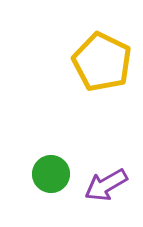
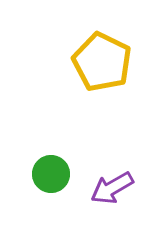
purple arrow: moved 6 px right, 3 px down
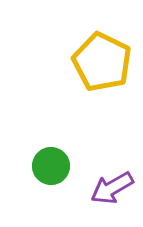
green circle: moved 8 px up
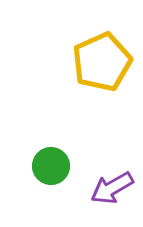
yellow pentagon: rotated 22 degrees clockwise
